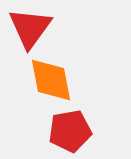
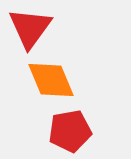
orange diamond: rotated 12 degrees counterclockwise
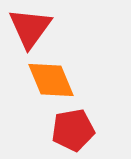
red pentagon: moved 3 px right, 1 px up
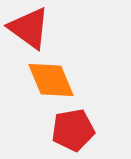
red triangle: moved 1 px left; rotated 30 degrees counterclockwise
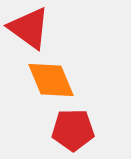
red pentagon: rotated 9 degrees clockwise
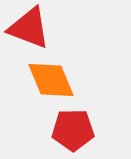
red triangle: rotated 15 degrees counterclockwise
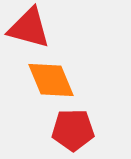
red triangle: rotated 6 degrees counterclockwise
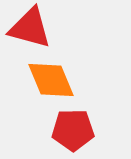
red triangle: moved 1 px right
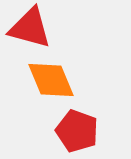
red pentagon: moved 4 px right, 1 px down; rotated 21 degrees clockwise
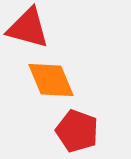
red triangle: moved 2 px left
